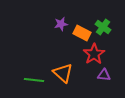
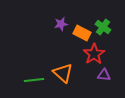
green line: rotated 12 degrees counterclockwise
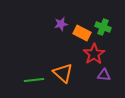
green cross: rotated 14 degrees counterclockwise
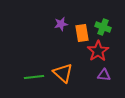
orange rectangle: rotated 54 degrees clockwise
red star: moved 4 px right, 3 px up
green line: moved 3 px up
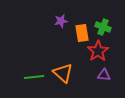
purple star: moved 3 px up
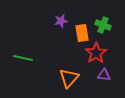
green cross: moved 2 px up
red star: moved 2 px left, 2 px down
orange triangle: moved 6 px right, 5 px down; rotated 30 degrees clockwise
green line: moved 11 px left, 19 px up; rotated 18 degrees clockwise
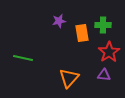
purple star: moved 2 px left
green cross: rotated 21 degrees counterclockwise
red star: moved 13 px right, 1 px up
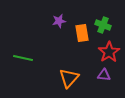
green cross: rotated 21 degrees clockwise
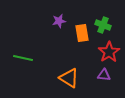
orange triangle: rotated 40 degrees counterclockwise
